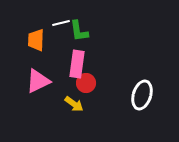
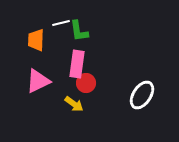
white ellipse: rotated 16 degrees clockwise
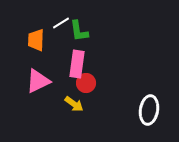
white line: rotated 18 degrees counterclockwise
white ellipse: moved 7 px right, 15 px down; rotated 24 degrees counterclockwise
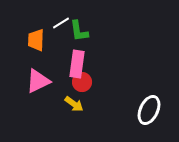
red circle: moved 4 px left, 1 px up
white ellipse: rotated 16 degrees clockwise
